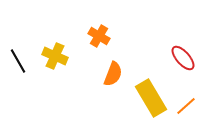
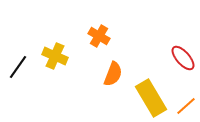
black line: moved 6 px down; rotated 65 degrees clockwise
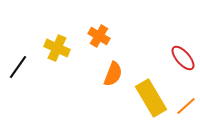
yellow cross: moved 2 px right, 8 px up
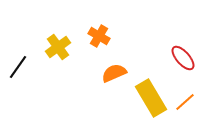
yellow cross: moved 1 px right, 1 px up; rotated 30 degrees clockwise
orange semicircle: moved 1 px right, 1 px up; rotated 135 degrees counterclockwise
orange line: moved 1 px left, 4 px up
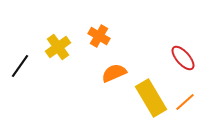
black line: moved 2 px right, 1 px up
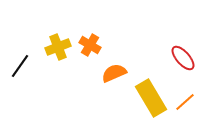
orange cross: moved 9 px left, 9 px down
yellow cross: rotated 15 degrees clockwise
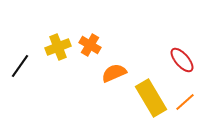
red ellipse: moved 1 px left, 2 px down
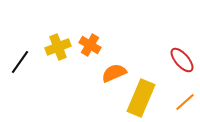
black line: moved 4 px up
yellow rectangle: moved 10 px left; rotated 54 degrees clockwise
